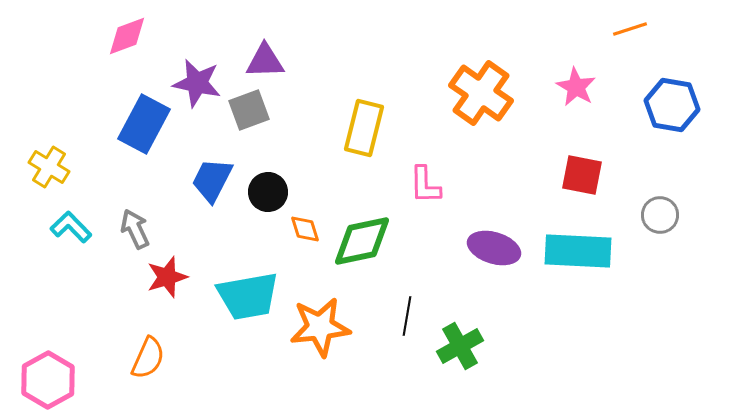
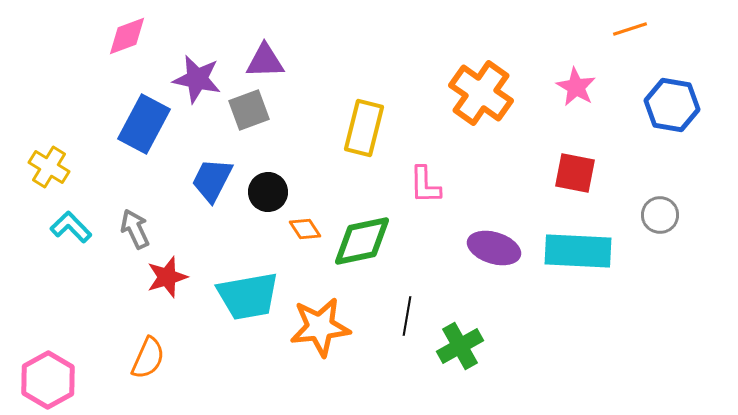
purple star: moved 4 px up
red square: moved 7 px left, 2 px up
orange diamond: rotated 16 degrees counterclockwise
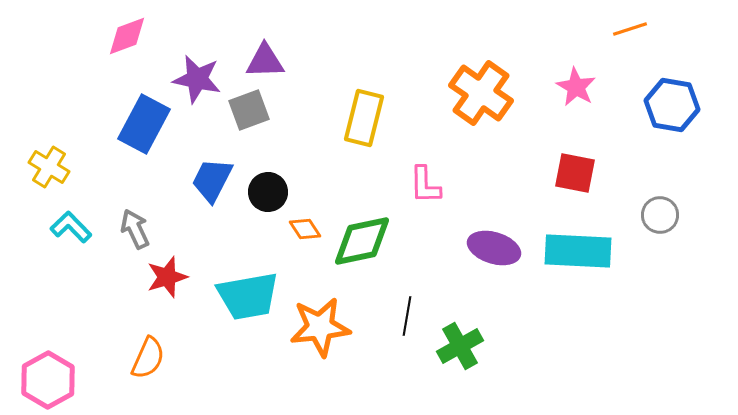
yellow rectangle: moved 10 px up
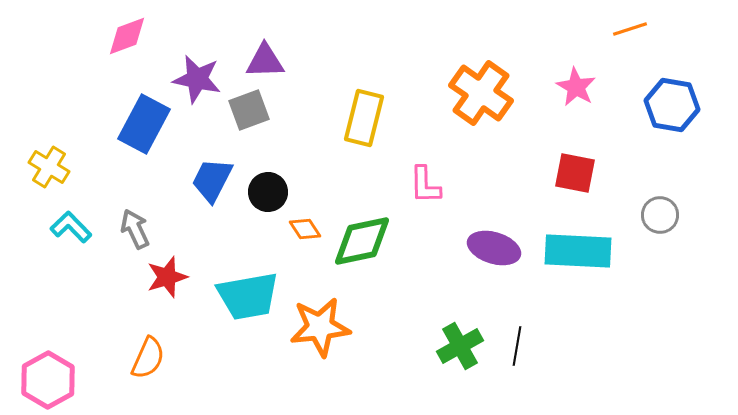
black line: moved 110 px right, 30 px down
